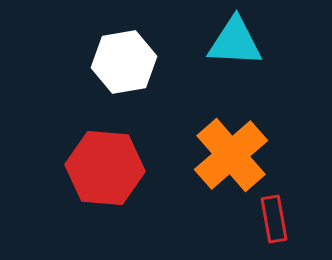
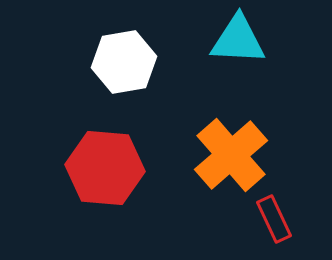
cyan triangle: moved 3 px right, 2 px up
red rectangle: rotated 15 degrees counterclockwise
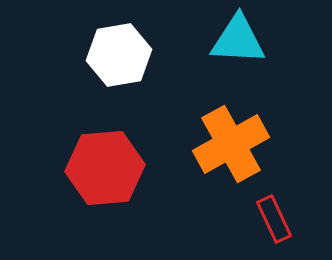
white hexagon: moved 5 px left, 7 px up
orange cross: moved 11 px up; rotated 12 degrees clockwise
red hexagon: rotated 10 degrees counterclockwise
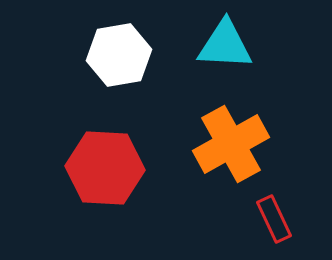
cyan triangle: moved 13 px left, 5 px down
red hexagon: rotated 8 degrees clockwise
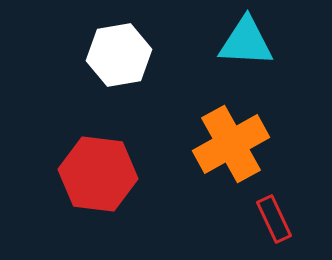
cyan triangle: moved 21 px right, 3 px up
red hexagon: moved 7 px left, 6 px down; rotated 4 degrees clockwise
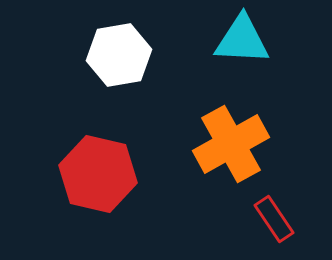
cyan triangle: moved 4 px left, 2 px up
red hexagon: rotated 6 degrees clockwise
red rectangle: rotated 9 degrees counterclockwise
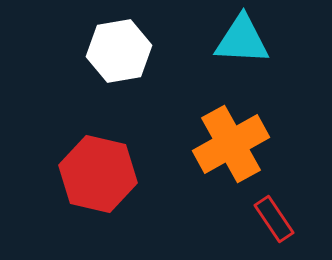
white hexagon: moved 4 px up
